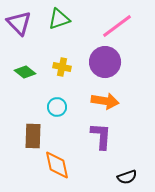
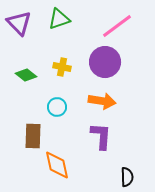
green diamond: moved 1 px right, 3 px down
orange arrow: moved 3 px left
black semicircle: rotated 72 degrees counterclockwise
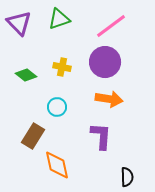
pink line: moved 6 px left
orange arrow: moved 7 px right, 2 px up
brown rectangle: rotated 30 degrees clockwise
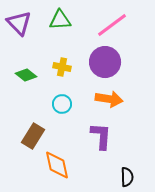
green triangle: moved 1 px right, 1 px down; rotated 15 degrees clockwise
pink line: moved 1 px right, 1 px up
cyan circle: moved 5 px right, 3 px up
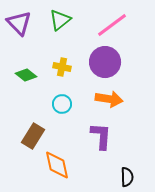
green triangle: rotated 35 degrees counterclockwise
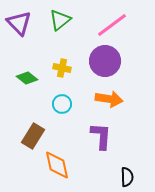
purple circle: moved 1 px up
yellow cross: moved 1 px down
green diamond: moved 1 px right, 3 px down
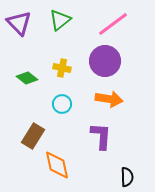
pink line: moved 1 px right, 1 px up
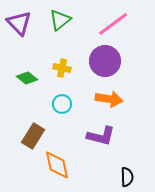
purple L-shape: rotated 100 degrees clockwise
